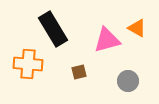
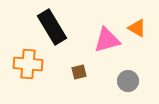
black rectangle: moved 1 px left, 2 px up
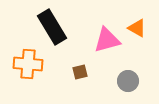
brown square: moved 1 px right
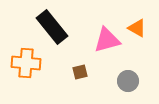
black rectangle: rotated 8 degrees counterclockwise
orange cross: moved 2 px left, 1 px up
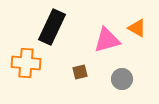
black rectangle: rotated 64 degrees clockwise
gray circle: moved 6 px left, 2 px up
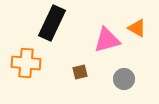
black rectangle: moved 4 px up
gray circle: moved 2 px right
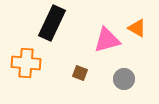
brown square: moved 1 px down; rotated 35 degrees clockwise
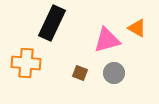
gray circle: moved 10 px left, 6 px up
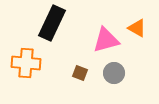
pink triangle: moved 1 px left
